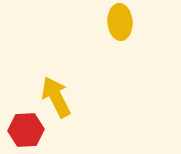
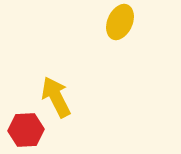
yellow ellipse: rotated 28 degrees clockwise
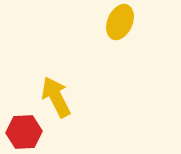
red hexagon: moved 2 px left, 2 px down
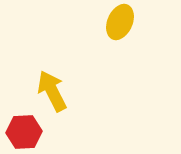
yellow arrow: moved 4 px left, 6 px up
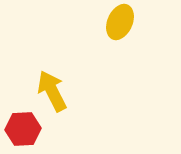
red hexagon: moved 1 px left, 3 px up
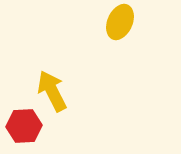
red hexagon: moved 1 px right, 3 px up
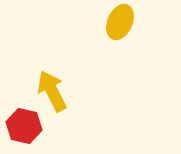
red hexagon: rotated 16 degrees clockwise
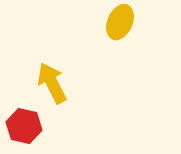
yellow arrow: moved 8 px up
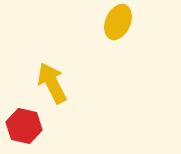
yellow ellipse: moved 2 px left
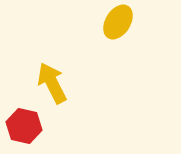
yellow ellipse: rotated 8 degrees clockwise
